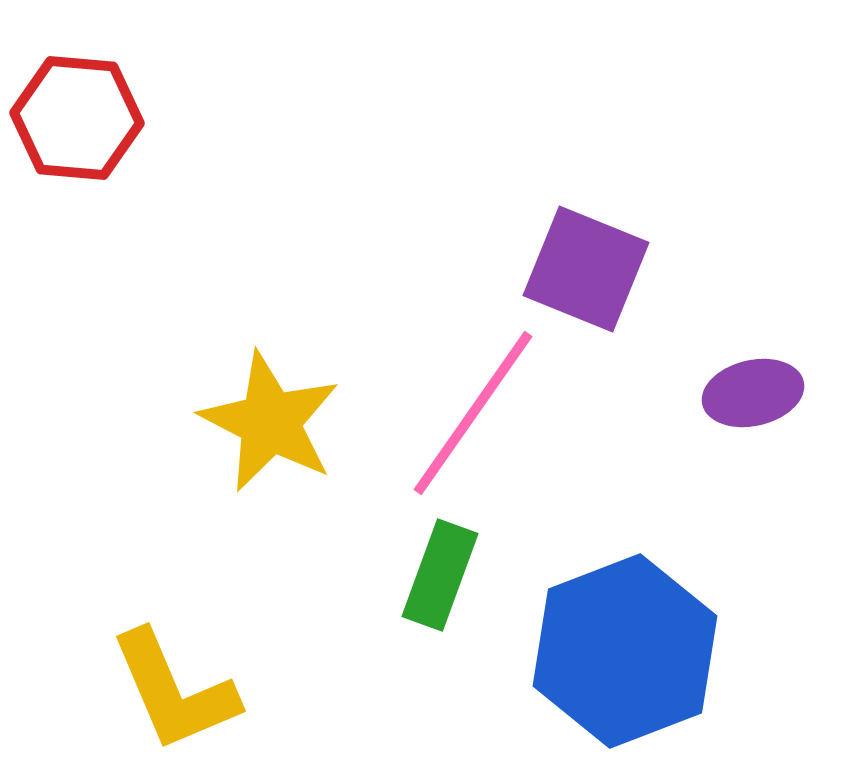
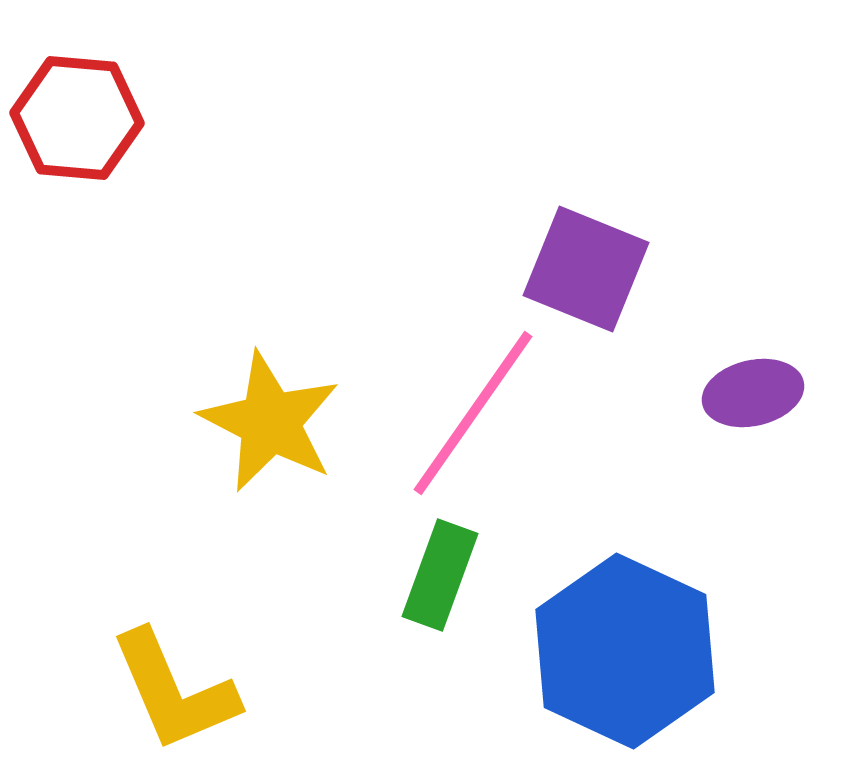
blue hexagon: rotated 14 degrees counterclockwise
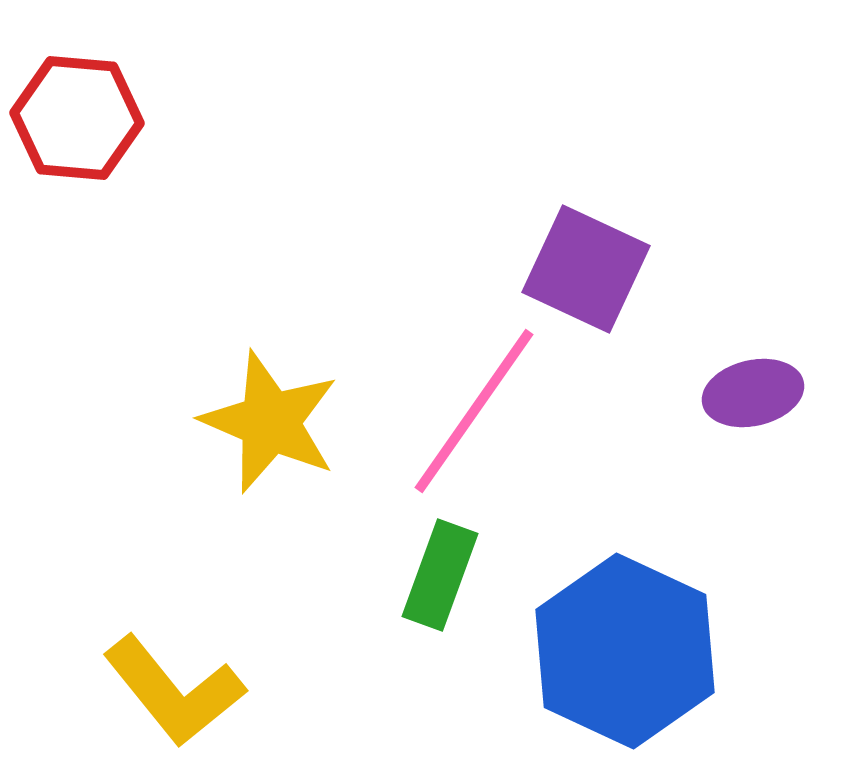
purple square: rotated 3 degrees clockwise
pink line: moved 1 px right, 2 px up
yellow star: rotated 4 degrees counterclockwise
yellow L-shape: rotated 16 degrees counterclockwise
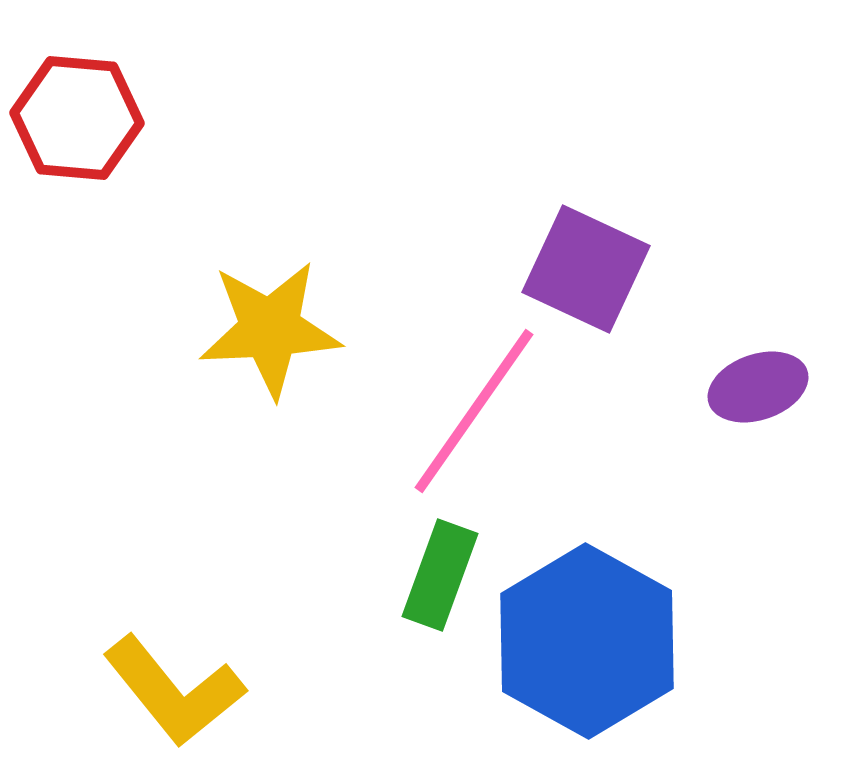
purple ellipse: moved 5 px right, 6 px up; rotated 6 degrees counterclockwise
yellow star: moved 93 px up; rotated 26 degrees counterclockwise
blue hexagon: moved 38 px left, 10 px up; rotated 4 degrees clockwise
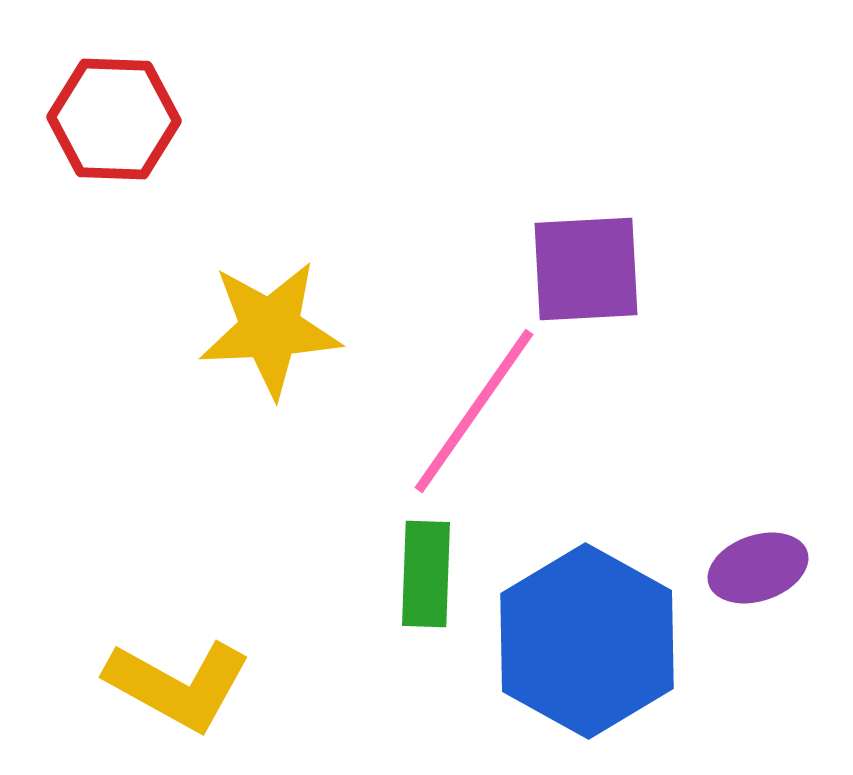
red hexagon: moved 37 px right, 1 px down; rotated 3 degrees counterclockwise
purple square: rotated 28 degrees counterclockwise
purple ellipse: moved 181 px down
green rectangle: moved 14 px left, 1 px up; rotated 18 degrees counterclockwise
yellow L-shape: moved 4 px right, 6 px up; rotated 22 degrees counterclockwise
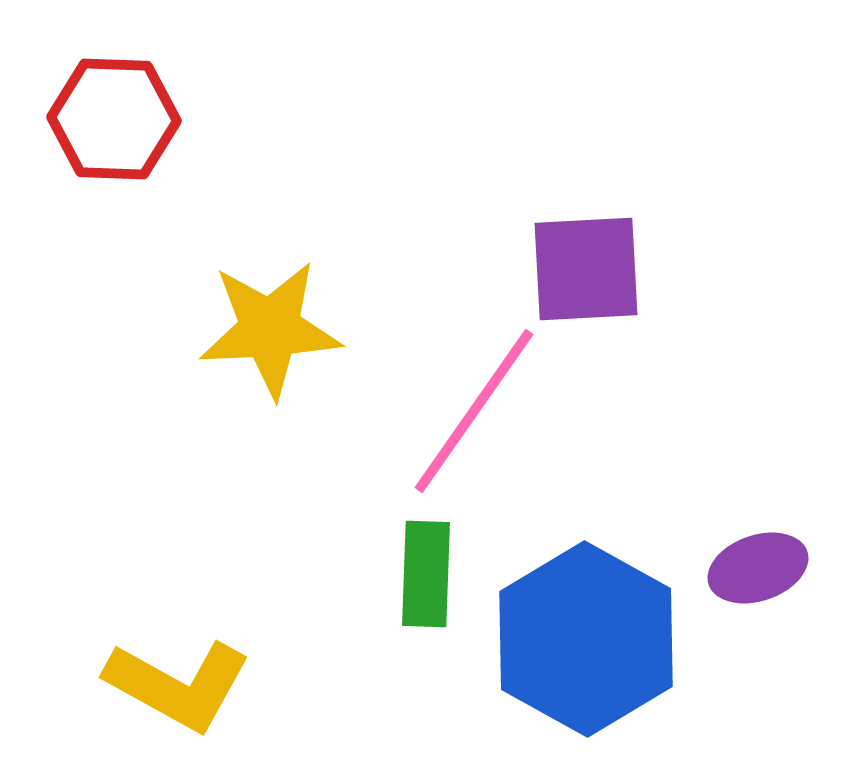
blue hexagon: moved 1 px left, 2 px up
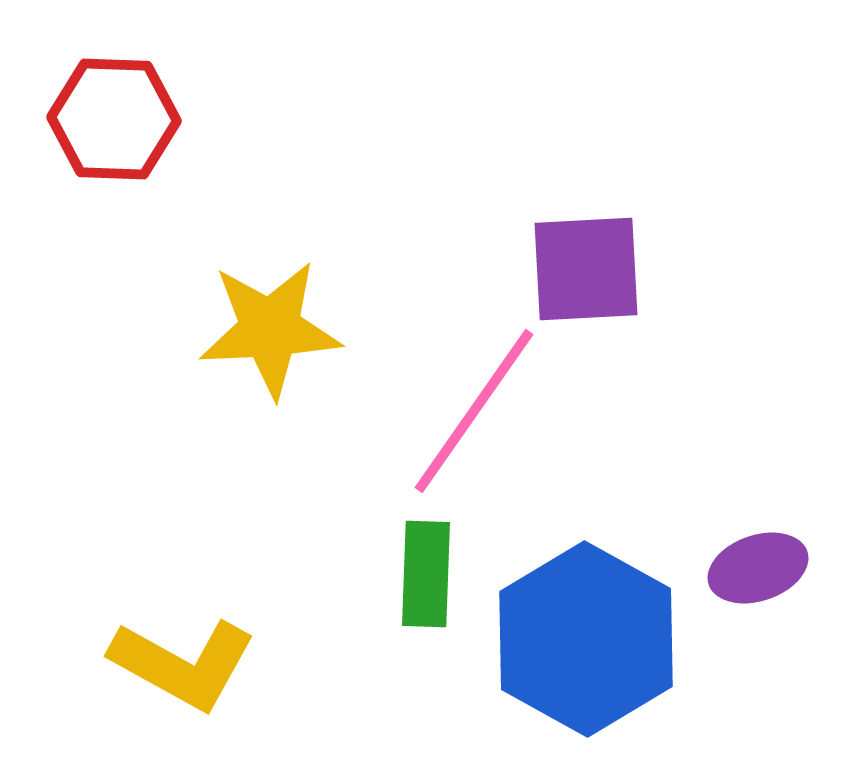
yellow L-shape: moved 5 px right, 21 px up
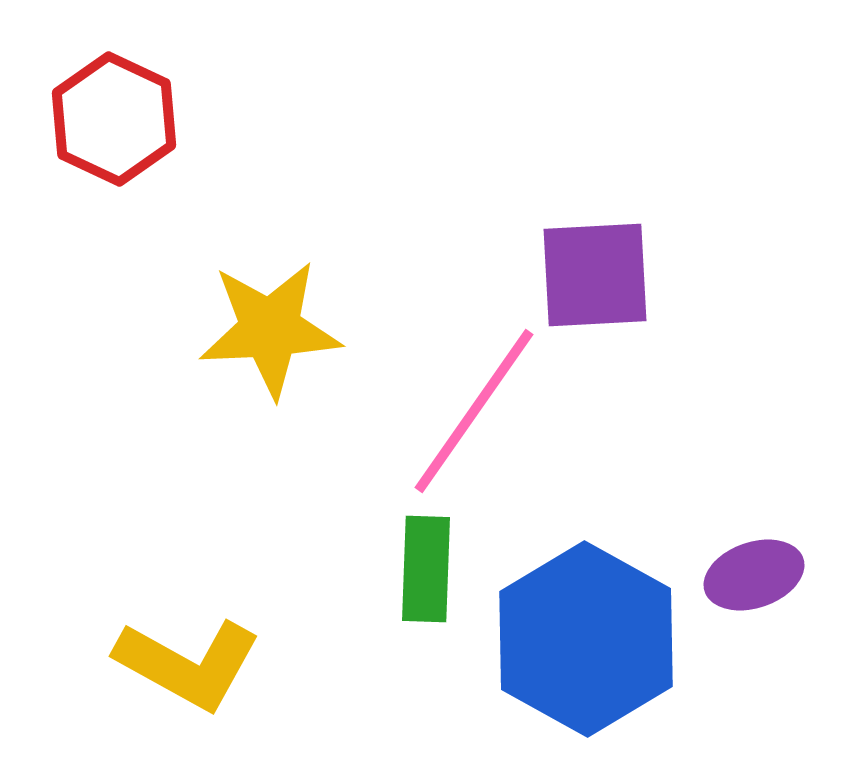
red hexagon: rotated 23 degrees clockwise
purple square: moved 9 px right, 6 px down
purple ellipse: moved 4 px left, 7 px down
green rectangle: moved 5 px up
yellow L-shape: moved 5 px right
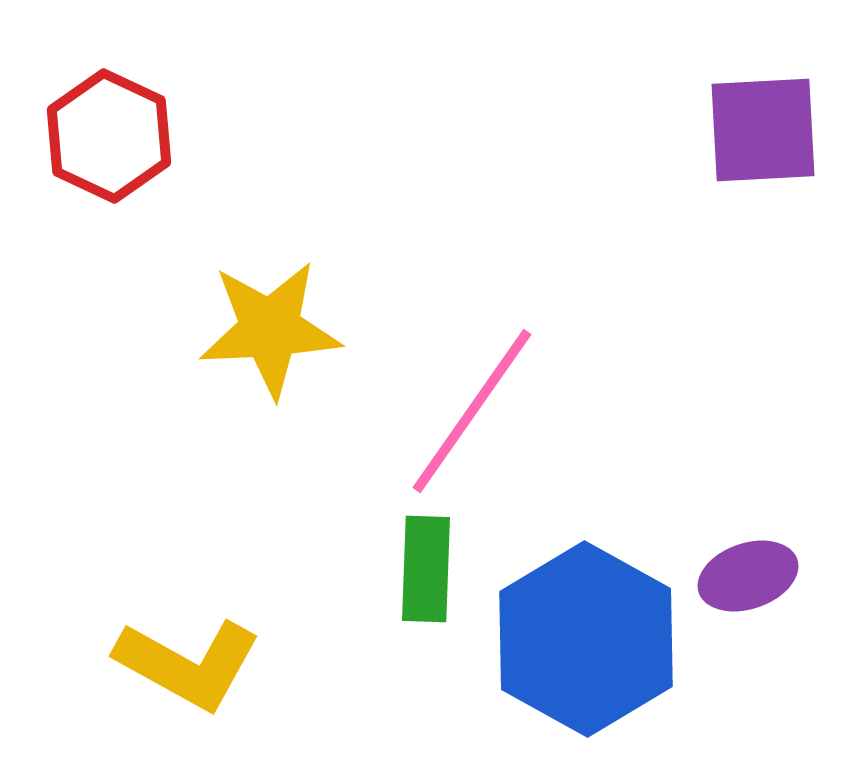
red hexagon: moved 5 px left, 17 px down
purple square: moved 168 px right, 145 px up
pink line: moved 2 px left
purple ellipse: moved 6 px left, 1 px down
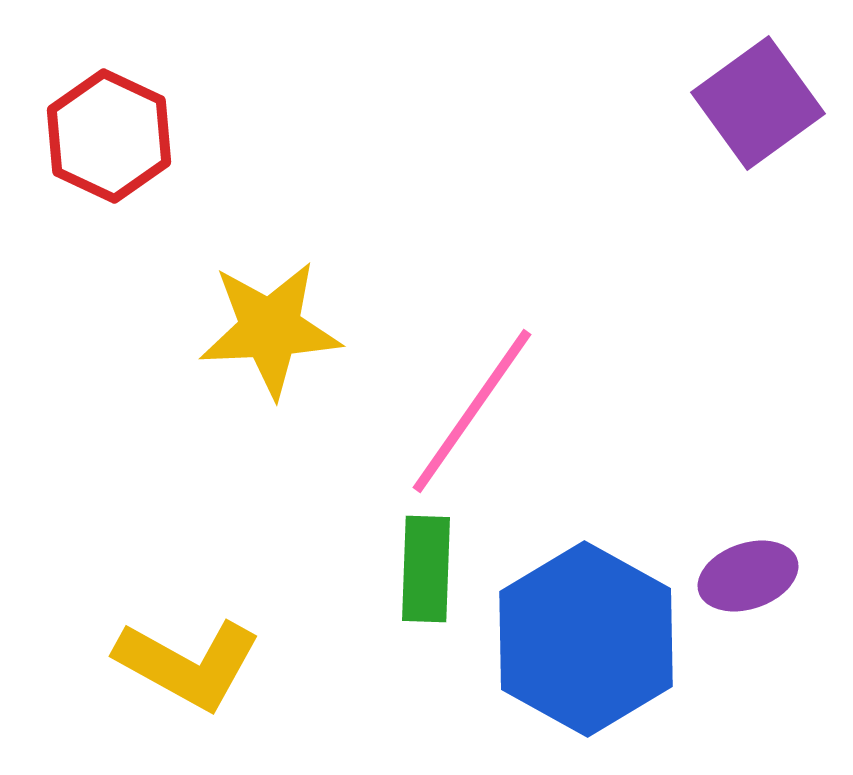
purple square: moved 5 px left, 27 px up; rotated 33 degrees counterclockwise
